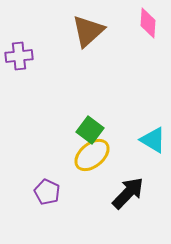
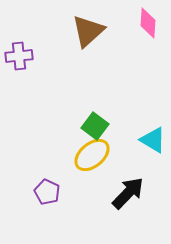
green square: moved 5 px right, 4 px up
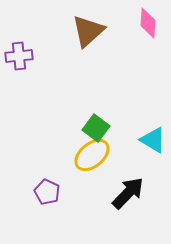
green square: moved 1 px right, 2 px down
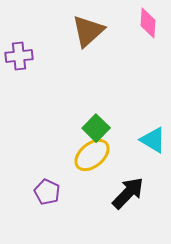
green square: rotated 8 degrees clockwise
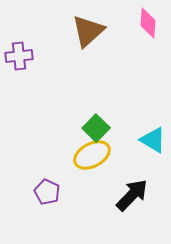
yellow ellipse: rotated 12 degrees clockwise
black arrow: moved 4 px right, 2 px down
